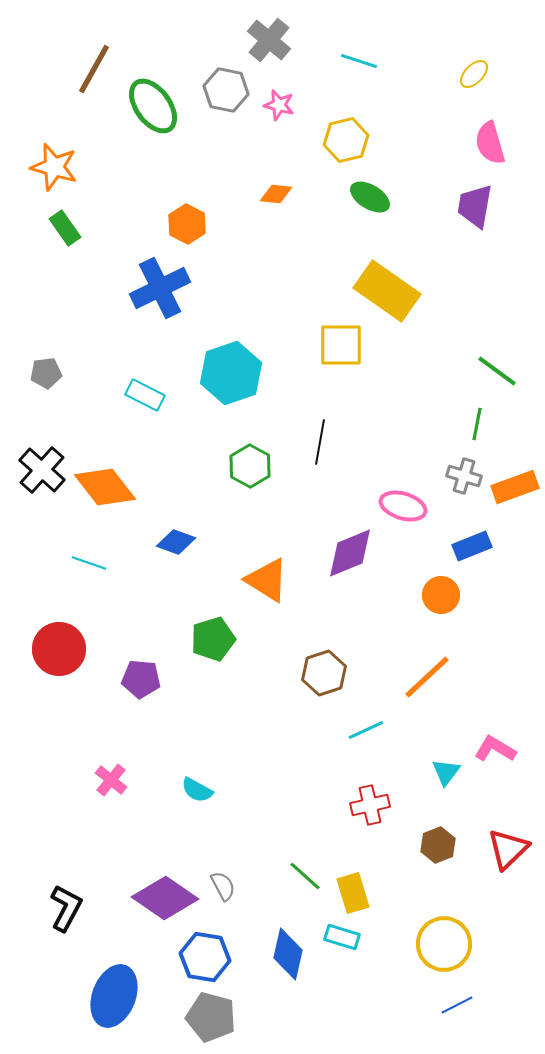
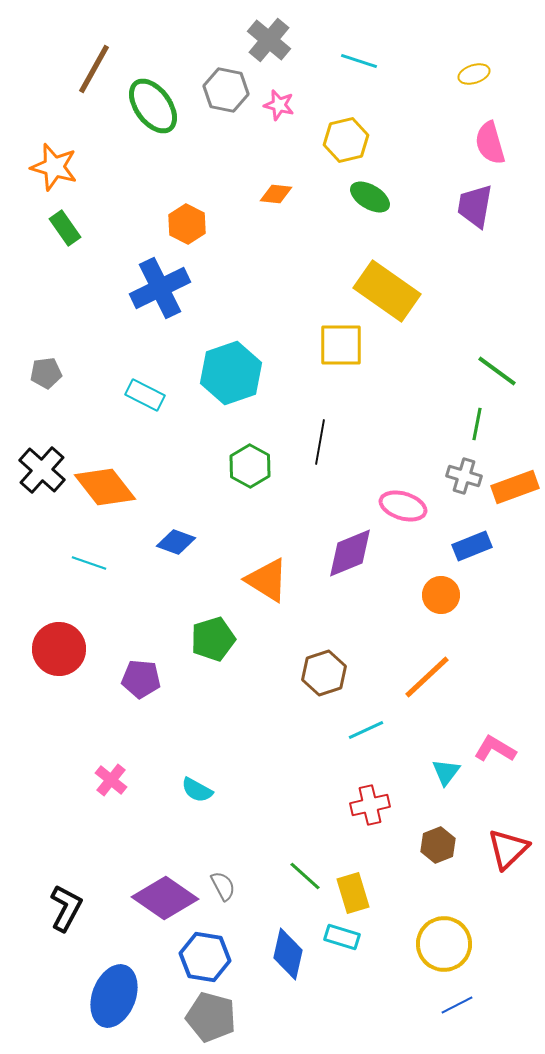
yellow ellipse at (474, 74): rotated 28 degrees clockwise
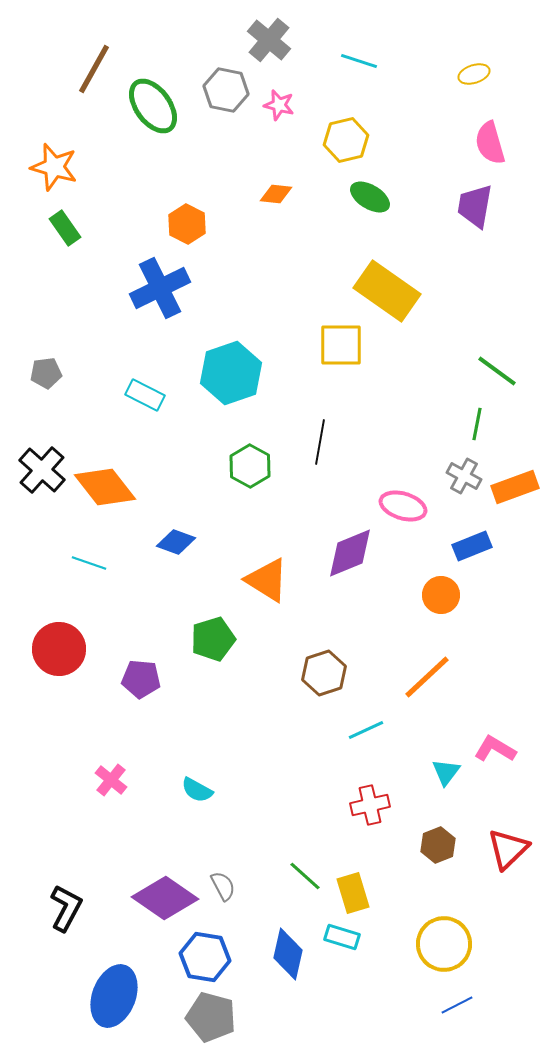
gray cross at (464, 476): rotated 12 degrees clockwise
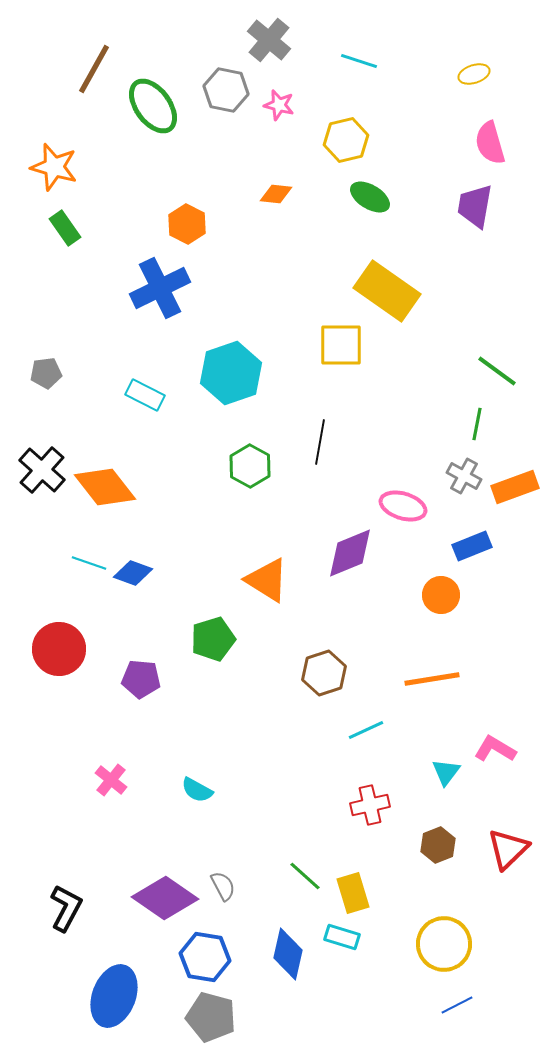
blue diamond at (176, 542): moved 43 px left, 31 px down
orange line at (427, 677): moved 5 px right, 2 px down; rotated 34 degrees clockwise
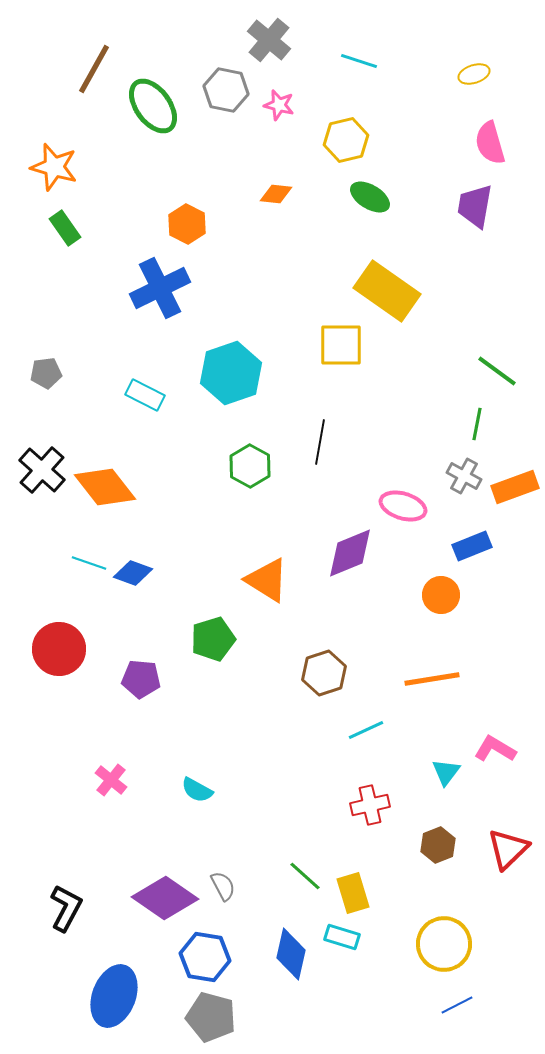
blue diamond at (288, 954): moved 3 px right
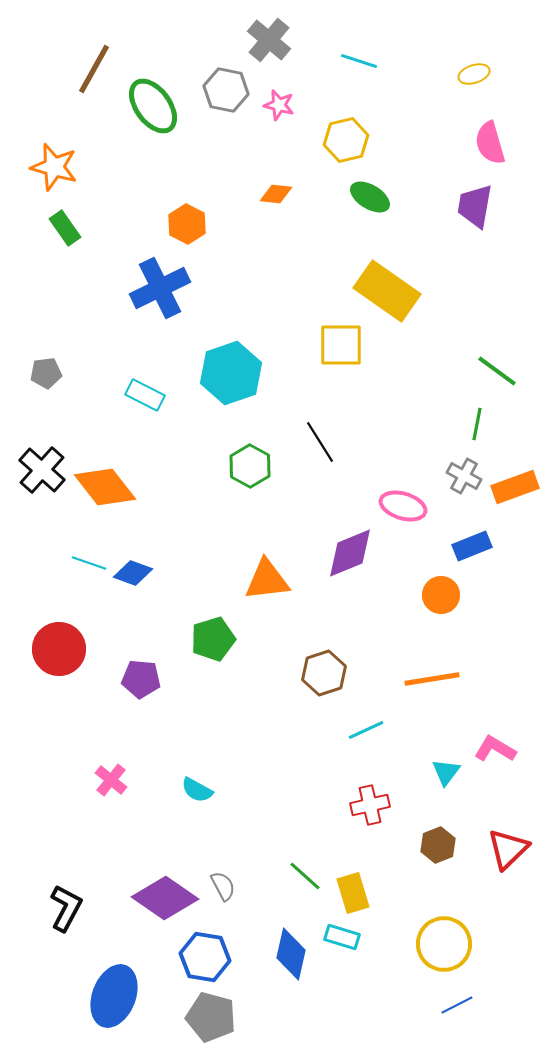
black line at (320, 442): rotated 42 degrees counterclockwise
orange triangle at (267, 580): rotated 39 degrees counterclockwise
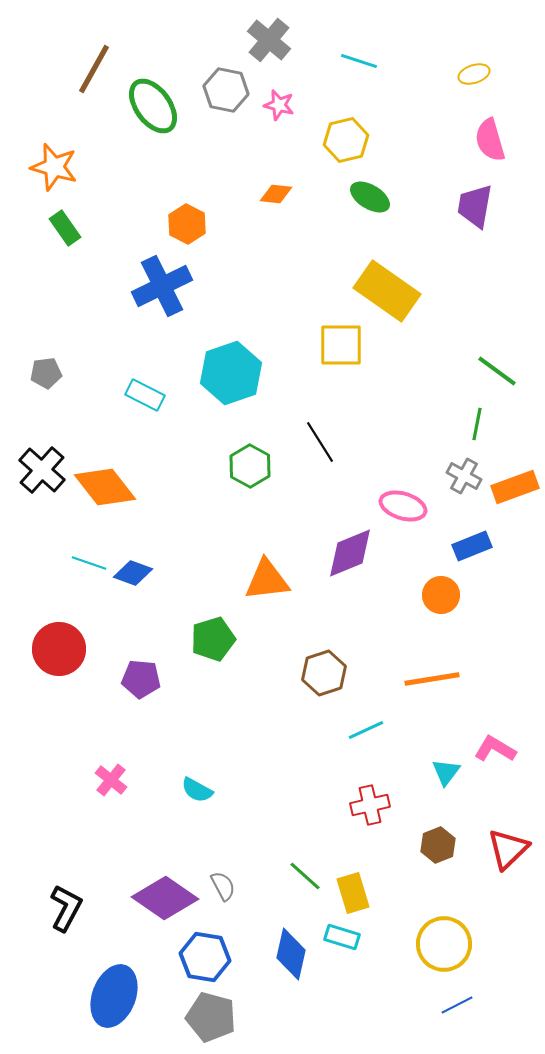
pink semicircle at (490, 143): moved 3 px up
blue cross at (160, 288): moved 2 px right, 2 px up
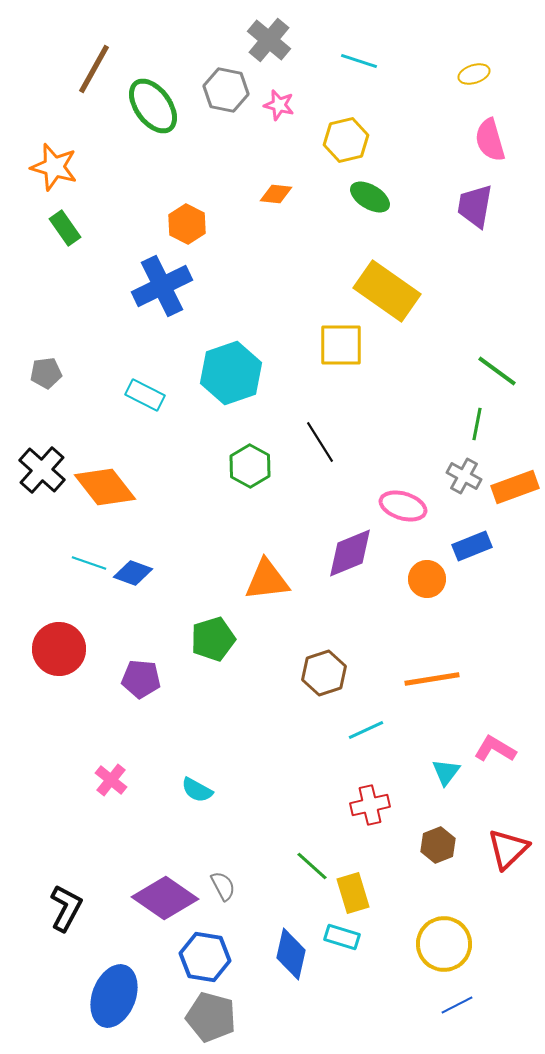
orange circle at (441, 595): moved 14 px left, 16 px up
green line at (305, 876): moved 7 px right, 10 px up
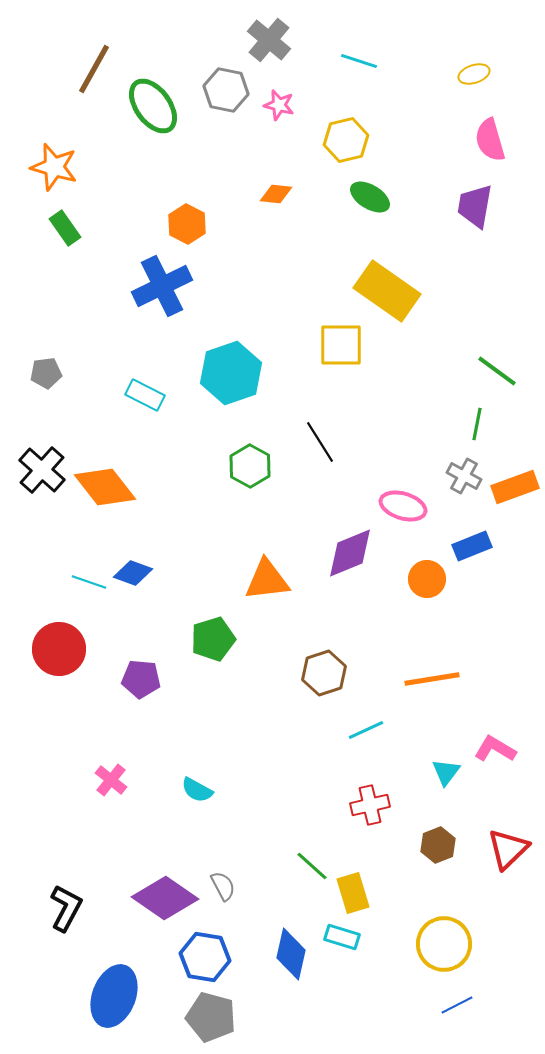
cyan line at (89, 563): moved 19 px down
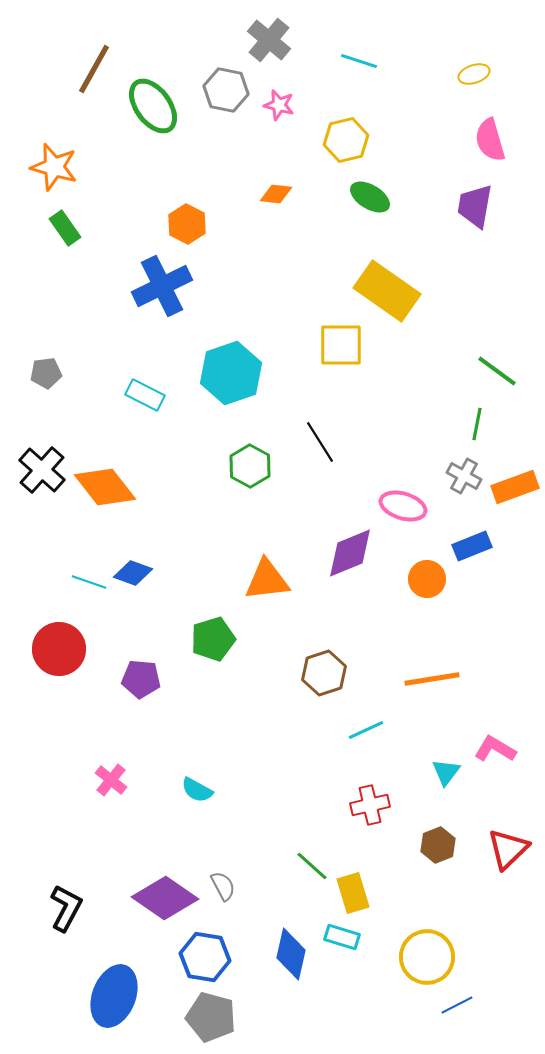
yellow circle at (444, 944): moved 17 px left, 13 px down
